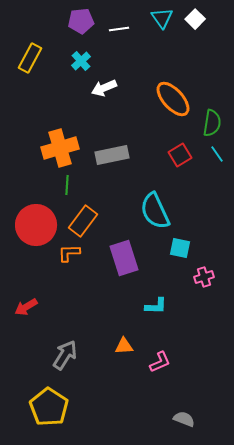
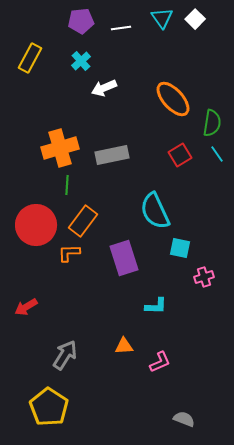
white line: moved 2 px right, 1 px up
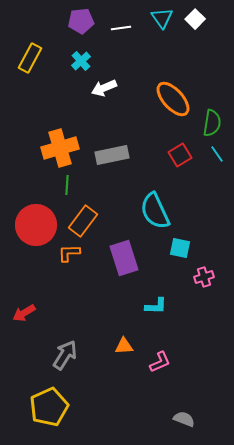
red arrow: moved 2 px left, 6 px down
yellow pentagon: rotated 15 degrees clockwise
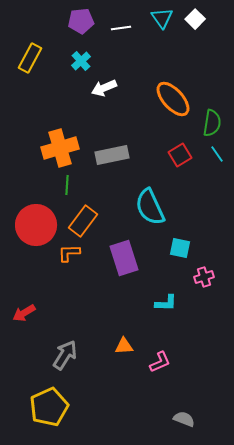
cyan semicircle: moved 5 px left, 4 px up
cyan L-shape: moved 10 px right, 3 px up
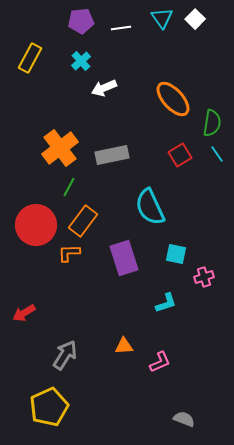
orange cross: rotated 21 degrees counterclockwise
green line: moved 2 px right, 2 px down; rotated 24 degrees clockwise
cyan square: moved 4 px left, 6 px down
cyan L-shape: rotated 20 degrees counterclockwise
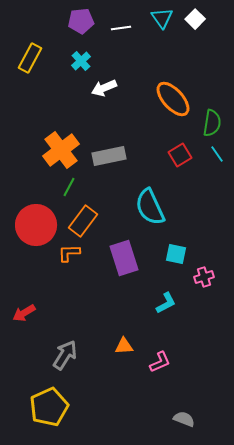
orange cross: moved 1 px right, 2 px down
gray rectangle: moved 3 px left, 1 px down
cyan L-shape: rotated 10 degrees counterclockwise
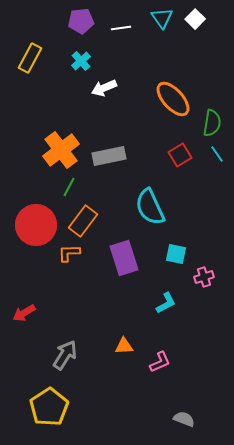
yellow pentagon: rotated 9 degrees counterclockwise
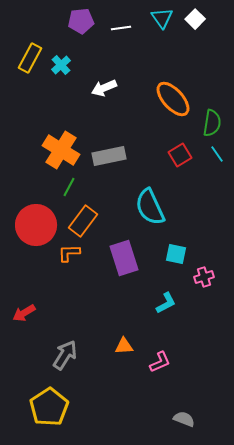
cyan cross: moved 20 px left, 4 px down
orange cross: rotated 21 degrees counterclockwise
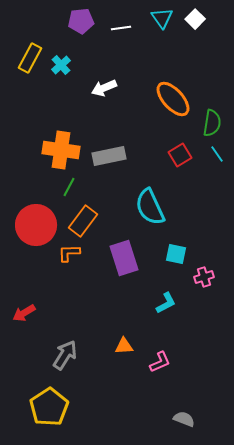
orange cross: rotated 24 degrees counterclockwise
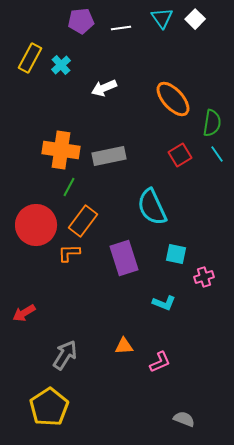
cyan semicircle: moved 2 px right
cyan L-shape: moved 2 px left; rotated 50 degrees clockwise
